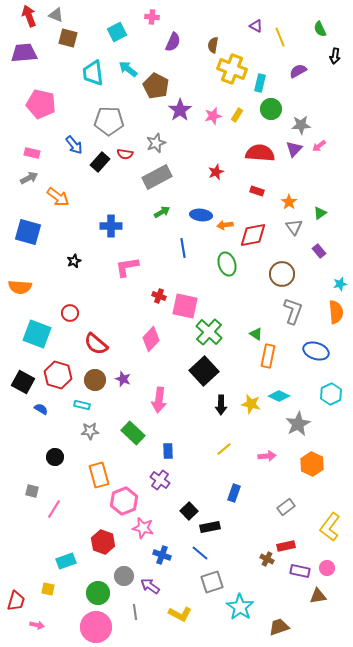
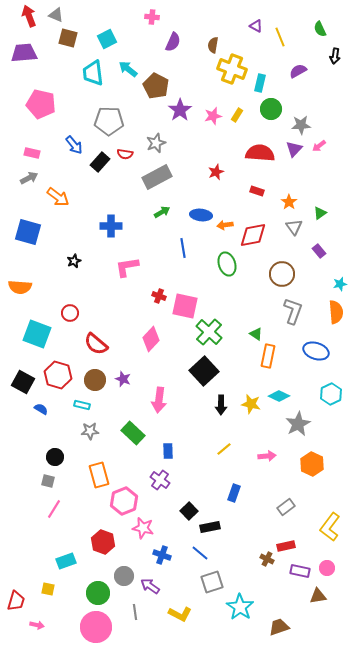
cyan square at (117, 32): moved 10 px left, 7 px down
gray square at (32, 491): moved 16 px right, 10 px up
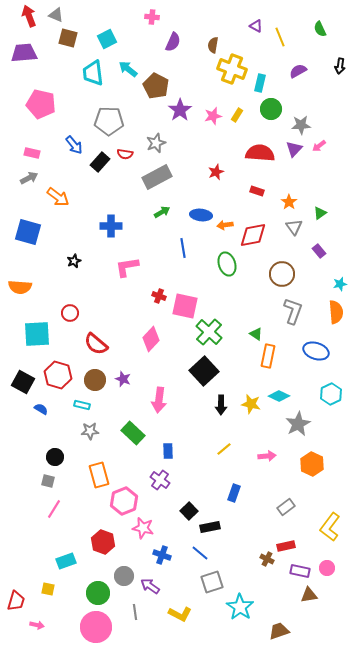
black arrow at (335, 56): moved 5 px right, 10 px down
cyan square at (37, 334): rotated 24 degrees counterclockwise
brown triangle at (318, 596): moved 9 px left, 1 px up
brown trapezoid at (279, 627): moved 4 px down
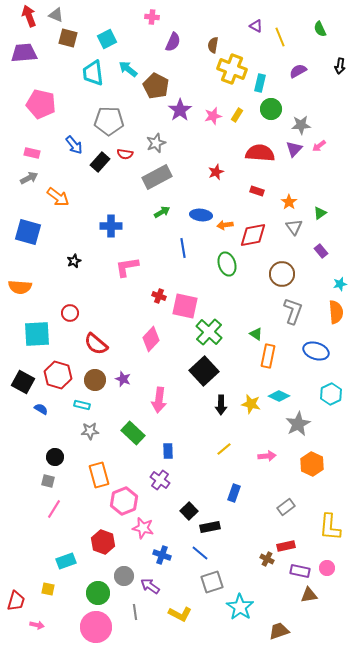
purple rectangle at (319, 251): moved 2 px right
yellow L-shape at (330, 527): rotated 32 degrees counterclockwise
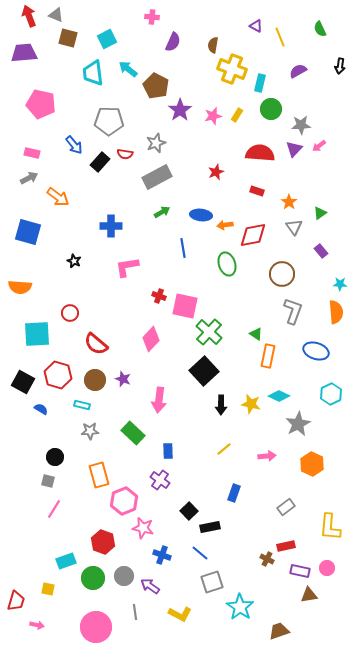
black star at (74, 261): rotated 24 degrees counterclockwise
cyan star at (340, 284): rotated 16 degrees clockwise
green circle at (98, 593): moved 5 px left, 15 px up
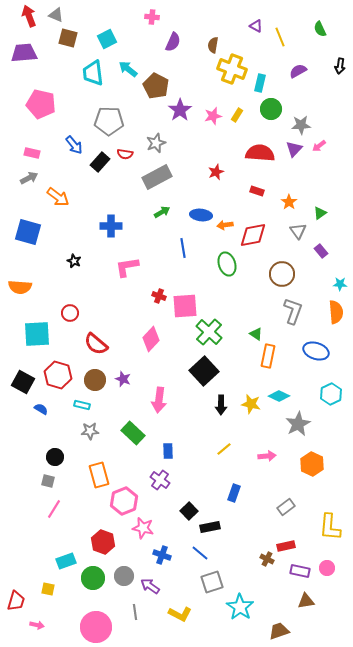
gray triangle at (294, 227): moved 4 px right, 4 px down
pink square at (185, 306): rotated 16 degrees counterclockwise
brown triangle at (309, 595): moved 3 px left, 6 px down
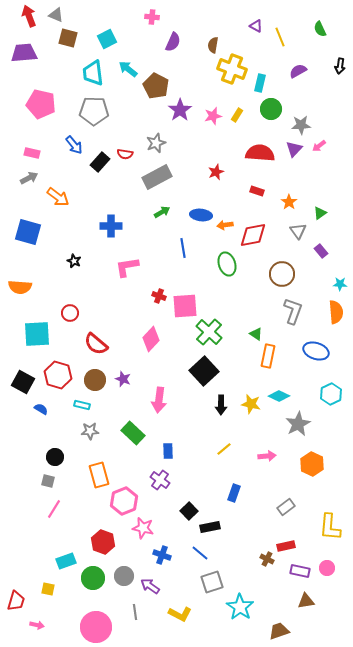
gray pentagon at (109, 121): moved 15 px left, 10 px up
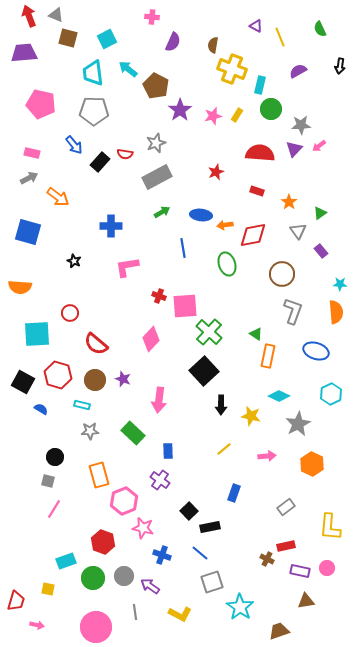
cyan rectangle at (260, 83): moved 2 px down
yellow star at (251, 404): moved 12 px down
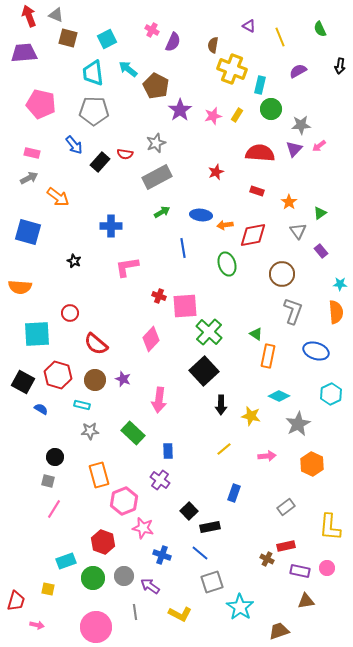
pink cross at (152, 17): moved 13 px down; rotated 24 degrees clockwise
purple triangle at (256, 26): moved 7 px left
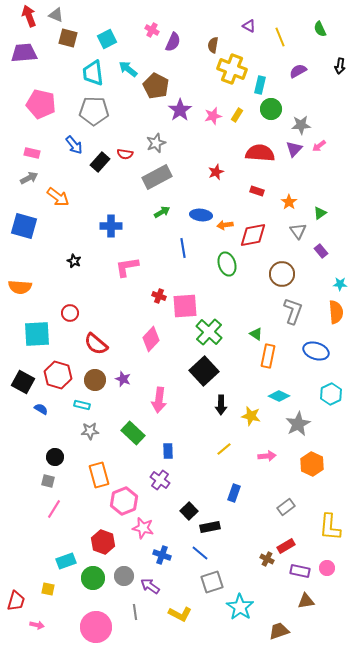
blue square at (28, 232): moved 4 px left, 6 px up
red rectangle at (286, 546): rotated 18 degrees counterclockwise
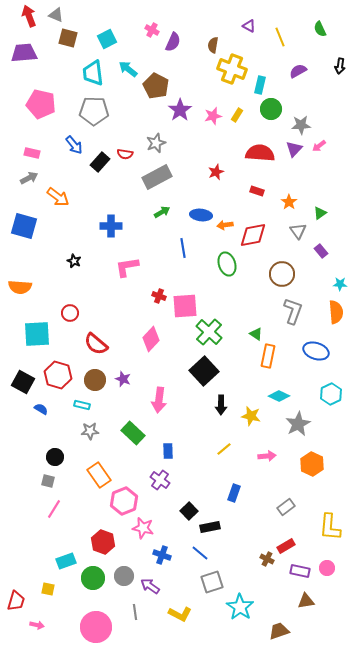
orange rectangle at (99, 475): rotated 20 degrees counterclockwise
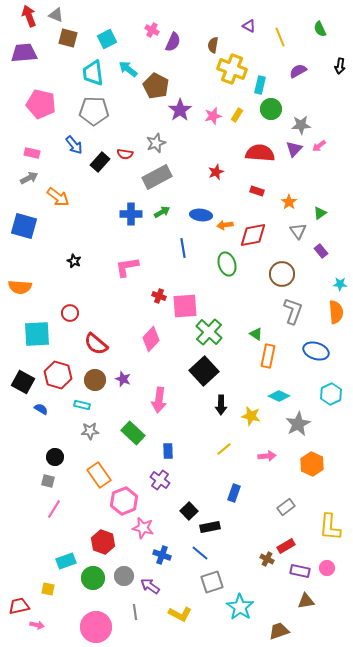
blue cross at (111, 226): moved 20 px right, 12 px up
red trapezoid at (16, 601): moved 3 px right, 5 px down; rotated 120 degrees counterclockwise
